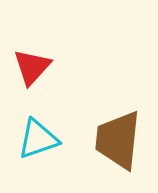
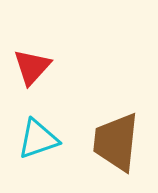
brown trapezoid: moved 2 px left, 2 px down
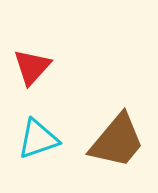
brown trapezoid: moved 1 px right, 1 px up; rotated 146 degrees counterclockwise
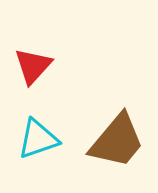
red triangle: moved 1 px right, 1 px up
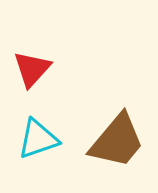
red triangle: moved 1 px left, 3 px down
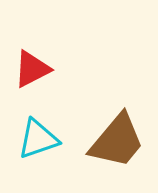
red triangle: rotated 21 degrees clockwise
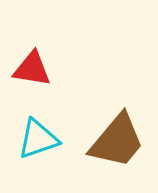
red triangle: rotated 36 degrees clockwise
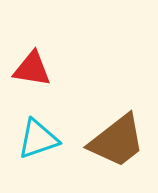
brown trapezoid: rotated 12 degrees clockwise
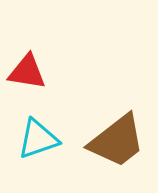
red triangle: moved 5 px left, 3 px down
